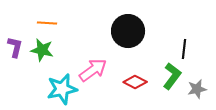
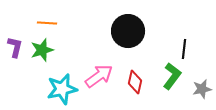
green star: rotated 30 degrees counterclockwise
pink arrow: moved 6 px right, 6 px down
red diamond: rotated 75 degrees clockwise
gray star: moved 5 px right
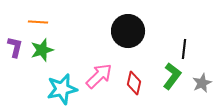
orange line: moved 9 px left, 1 px up
pink arrow: rotated 8 degrees counterclockwise
red diamond: moved 1 px left, 1 px down
gray star: moved 6 px up; rotated 12 degrees counterclockwise
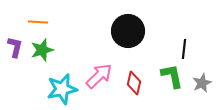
green L-shape: rotated 48 degrees counterclockwise
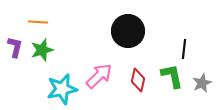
red diamond: moved 4 px right, 3 px up
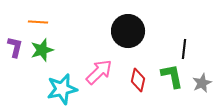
pink arrow: moved 4 px up
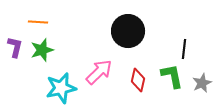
cyan star: moved 1 px left, 1 px up
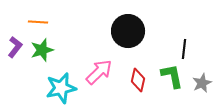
purple L-shape: rotated 25 degrees clockwise
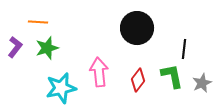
black circle: moved 9 px right, 3 px up
green star: moved 5 px right, 2 px up
pink arrow: rotated 52 degrees counterclockwise
red diamond: rotated 25 degrees clockwise
